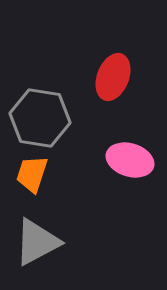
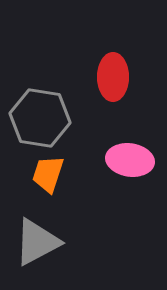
red ellipse: rotated 21 degrees counterclockwise
pink ellipse: rotated 9 degrees counterclockwise
orange trapezoid: moved 16 px right
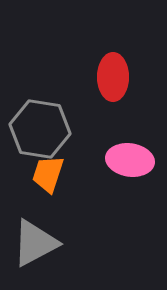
gray hexagon: moved 11 px down
gray triangle: moved 2 px left, 1 px down
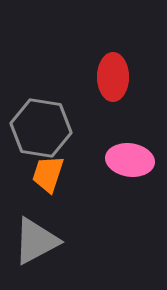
gray hexagon: moved 1 px right, 1 px up
gray triangle: moved 1 px right, 2 px up
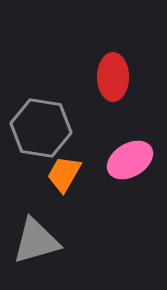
pink ellipse: rotated 39 degrees counterclockwise
orange trapezoid: moved 16 px right; rotated 12 degrees clockwise
gray triangle: rotated 12 degrees clockwise
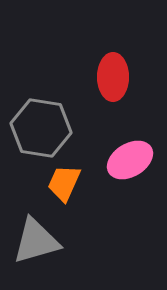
orange trapezoid: moved 9 px down; rotated 6 degrees counterclockwise
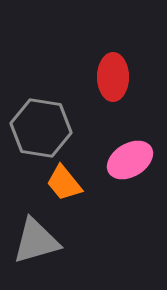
orange trapezoid: rotated 63 degrees counterclockwise
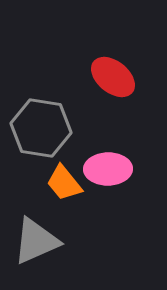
red ellipse: rotated 51 degrees counterclockwise
pink ellipse: moved 22 px left, 9 px down; rotated 30 degrees clockwise
gray triangle: rotated 8 degrees counterclockwise
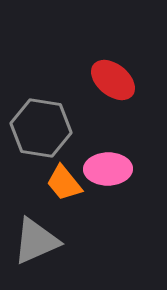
red ellipse: moved 3 px down
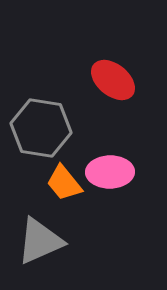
pink ellipse: moved 2 px right, 3 px down
gray triangle: moved 4 px right
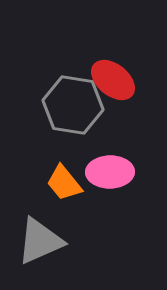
gray hexagon: moved 32 px right, 23 px up
